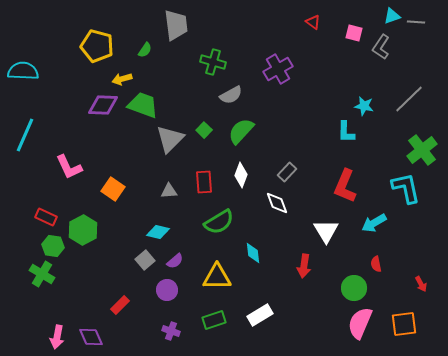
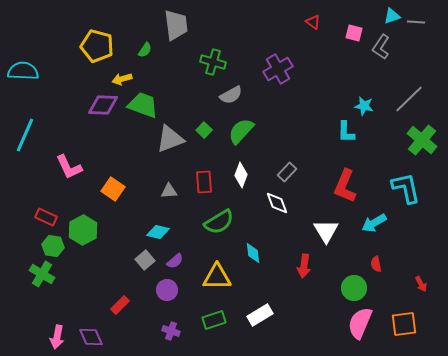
gray triangle at (170, 139): rotated 24 degrees clockwise
green cross at (422, 150): moved 10 px up; rotated 12 degrees counterclockwise
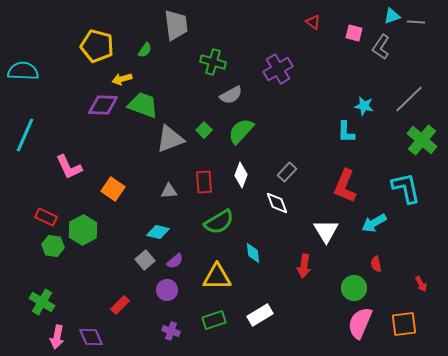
green cross at (42, 274): moved 28 px down
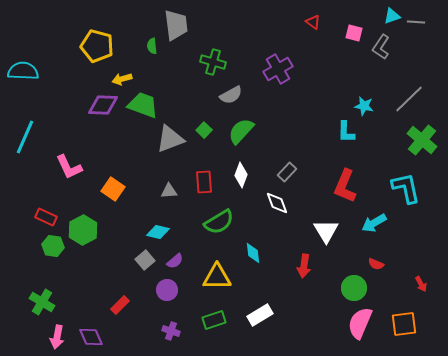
green semicircle at (145, 50): moved 7 px right, 4 px up; rotated 140 degrees clockwise
cyan line at (25, 135): moved 2 px down
red semicircle at (376, 264): rotated 56 degrees counterclockwise
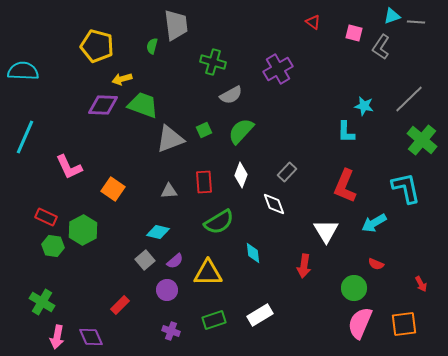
green semicircle at (152, 46): rotated 21 degrees clockwise
green square at (204, 130): rotated 21 degrees clockwise
white diamond at (277, 203): moved 3 px left, 1 px down
yellow triangle at (217, 277): moved 9 px left, 4 px up
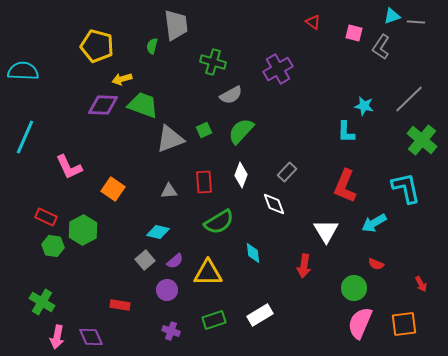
red rectangle at (120, 305): rotated 54 degrees clockwise
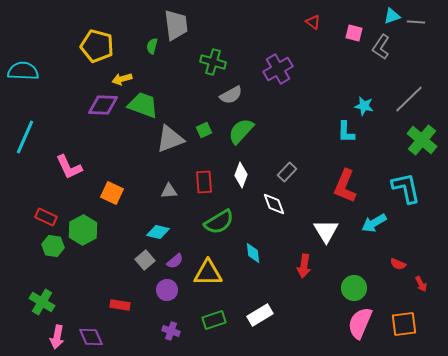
orange square at (113, 189): moved 1 px left, 4 px down; rotated 10 degrees counterclockwise
red semicircle at (376, 264): moved 22 px right
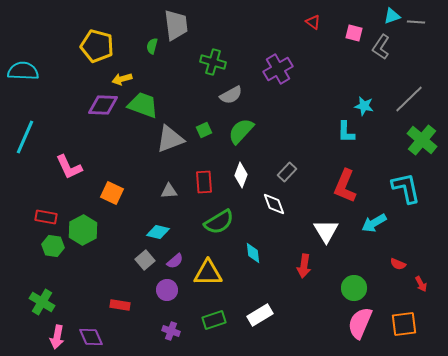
red rectangle at (46, 217): rotated 15 degrees counterclockwise
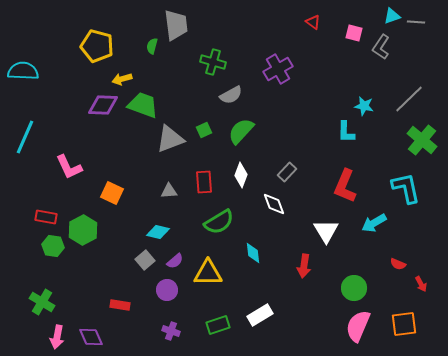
green rectangle at (214, 320): moved 4 px right, 5 px down
pink semicircle at (360, 323): moved 2 px left, 3 px down
